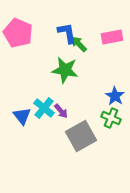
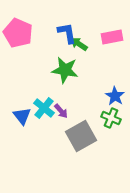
green arrow: rotated 12 degrees counterclockwise
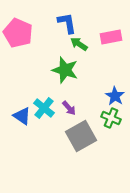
blue L-shape: moved 10 px up
pink rectangle: moved 1 px left
green star: rotated 8 degrees clockwise
purple arrow: moved 8 px right, 3 px up
blue triangle: rotated 18 degrees counterclockwise
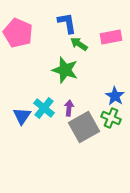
purple arrow: rotated 133 degrees counterclockwise
blue triangle: rotated 30 degrees clockwise
gray square: moved 3 px right, 9 px up
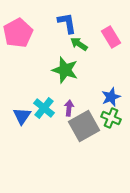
pink pentagon: rotated 20 degrees clockwise
pink rectangle: rotated 70 degrees clockwise
blue star: moved 4 px left, 1 px down; rotated 18 degrees clockwise
gray square: moved 1 px up
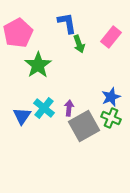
pink rectangle: rotated 70 degrees clockwise
green arrow: rotated 144 degrees counterclockwise
green star: moved 27 px left, 5 px up; rotated 20 degrees clockwise
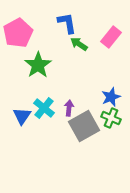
green arrow: rotated 144 degrees clockwise
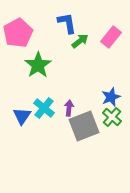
green arrow: moved 1 px right, 3 px up; rotated 108 degrees clockwise
green cross: moved 1 px right, 1 px up; rotated 18 degrees clockwise
gray square: rotated 8 degrees clockwise
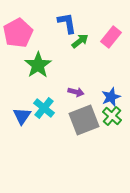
purple arrow: moved 7 px right, 16 px up; rotated 98 degrees clockwise
green cross: moved 1 px up
gray square: moved 6 px up
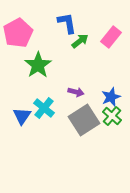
gray square: rotated 12 degrees counterclockwise
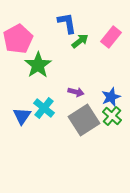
pink pentagon: moved 6 px down
